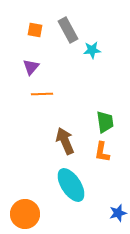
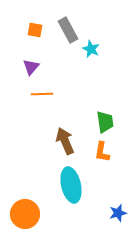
cyan star: moved 1 px left, 1 px up; rotated 30 degrees clockwise
cyan ellipse: rotated 20 degrees clockwise
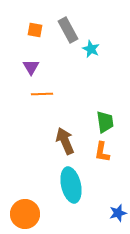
purple triangle: rotated 12 degrees counterclockwise
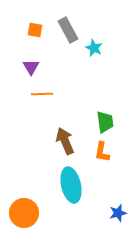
cyan star: moved 3 px right, 1 px up
orange circle: moved 1 px left, 1 px up
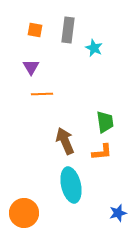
gray rectangle: rotated 35 degrees clockwise
orange L-shape: rotated 105 degrees counterclockwise
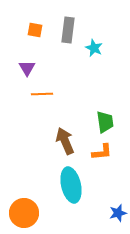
purple triangle: moved 4 px left, 1 px down
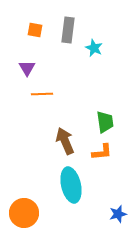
blue star: moved 1 px down
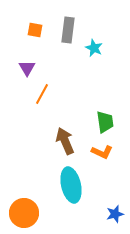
orange line: rotated 60 degrees counterclockwise
orange L-shape: rotated 30 degrees clockwise
blue star: moved 3 px left
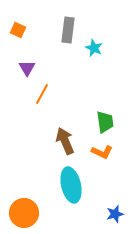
orange square: moved 17 px left; rotated 14 degrees clockwise
